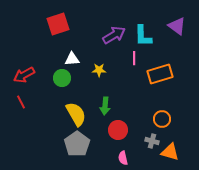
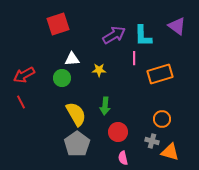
red circle: moved 2 px down
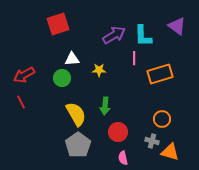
gray pentagon: moved 1 px right, 1 px down
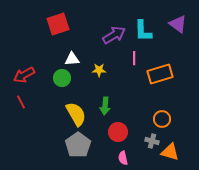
purple triangle: moved 1 px right, 2 px up
cyan L-shape: moved 5 px up
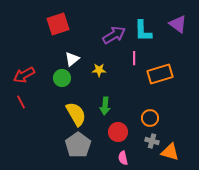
white triangle: rotated 35 degrees counterclockwise
orange circle: moved 12 px left, 1 px up
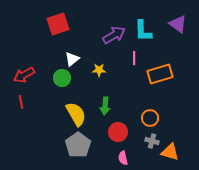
red line: rotated 16 degrees clockwise
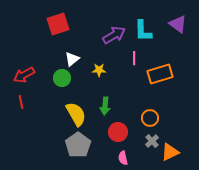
gray cross: rotated 32 degrees clockwise
orange triangle: rotated 42 degrees counterclockwise
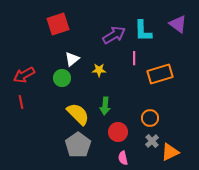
yellow semicircle: moved 2 px right; rotated 15 degrees counterclockwise
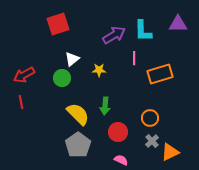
purple triangle: rotated 36 degrees counterclockwise
pink semicircle: moved 2 px left, 2 px down; rotated 128 degrees clockwise
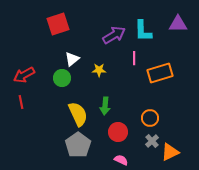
orange rectangle: moved 1 px up
yellow semicircle: rotated 20 degrees clockwise
